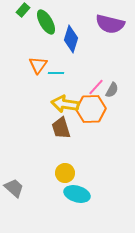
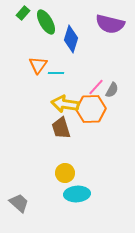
green rectangle: moved 3 px down
gray trapezoid: moved 5 px right, 15 px down
cyan ellipse: rotated 20 degrees counterclockwise
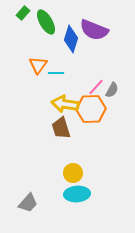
purple semicircle: moved 16 px left, 6 px down; rotated 8 degrees clockwise
yellow circle: moved 8 px right
gray trapezoid: moved 9 px right; rotated 90 degrees clockwise
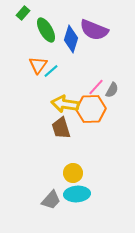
green ellipse: moved 8 px down
cyan line: moved 5 px left, 2 px up; rotated 42 degrees counterclockwise
gray trapezoid: moved 23 px right, 3 px up
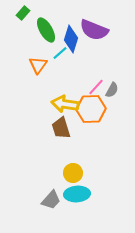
cyan line: moved 9 px right, 18 px up
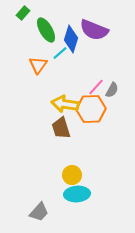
yellow circle: moved 1 px left, 2 px down
gray trapezoid: moved 12 px left, 12 px down
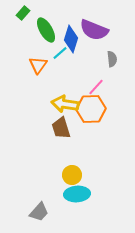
gray semicircle: moved 31 px up; rotated 35 degrees counterclockwise
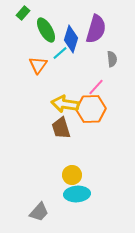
purple semicircle: moved 2 px right, 1 px up; rotated 96 degrees counterclockwise
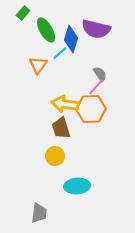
purple semicircle: rotated 88 degrees clockwise
gray semicircle: moved 12 px left, 15 px down; rotated 28 degrees counterclockwise
yellow circle: moved 17 px left, 19 px up
cyan ellipse: moved 8 px up
gray trapezoid: moved 1 px down; rotated 35 degrees counterclockwise
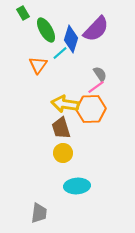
green rectangle: rotated 72 degrees counterclockwise
purple semicircle: rotated 60 degrees counterclockwise
pink line: rotated 12 degrees clockwise
yellow circle: moved 8 px right, 3 px up
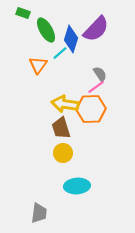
green rectangle: rotated 40 degrees counterclockwise
